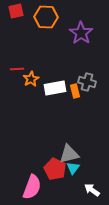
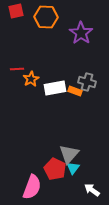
orange rectangle: rotated 56 degrees counterclockwise
gray triangle: rotated 35 degrees counterclockwise
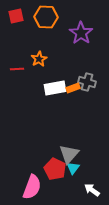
red square: moved 5 px down
orange star: moved 8 px right, 20 px up
orange rectangle: moved 2 px left, 3 px up; rotated 40 degrees counterclockwise
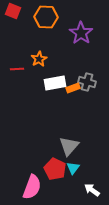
red square: moved 3 px left, 5 px up; rotated 35 degrees clockwise
white rectangle: moved 5 px up
gray triangle: moved 8 px up
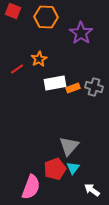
red line: rotated 32 degrees counterclockwise
gray cross: moved 7 px right, 5 px down
red pentagon: rotated 25 degrees clockwise
pink semicircle: moved 1 px left
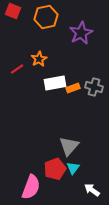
orange hexagon: rotated 15 degrees counterclockwise
purple star: rotated 10 degrees clockwise
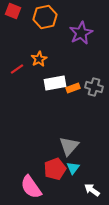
orange hexagon: moved 1 px left
pink semicircle: rotated 125 degrees clockwise
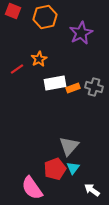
pink semicircle: moved 1 px right, 1 px down
